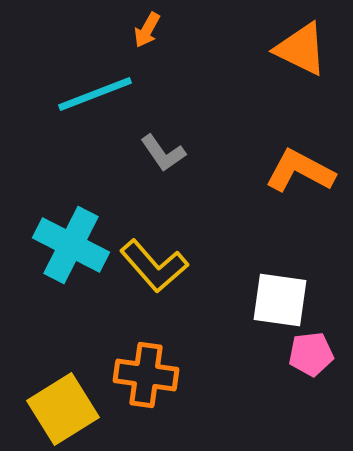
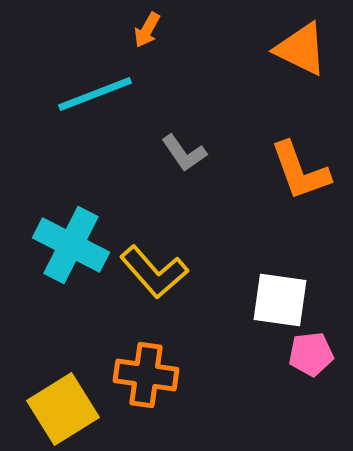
gray L-shape: moved 21 px right
orange L-shape: rotated 138 degrees counterclockwise
yellow L-shape: moved 6 px down
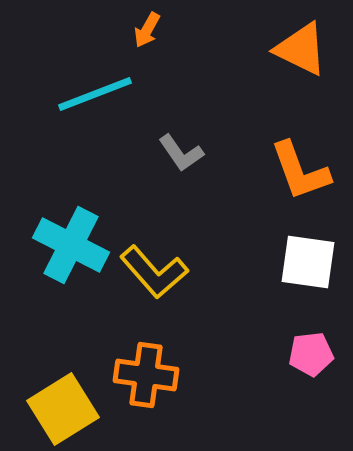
gray L-shape: moved 3 px left
white square: moved 28 px right, 38 px up
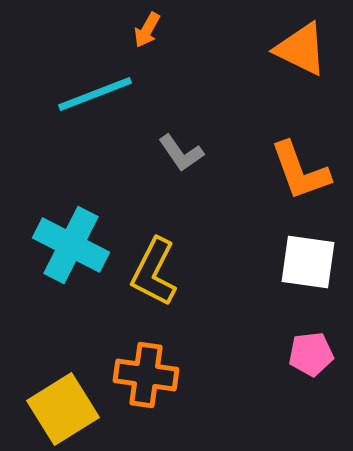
yellow L-shape: rotated 68 degrees clockwise
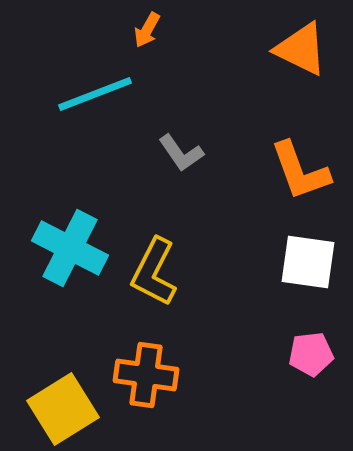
cyan cross: moved 1 px left, 3 px down
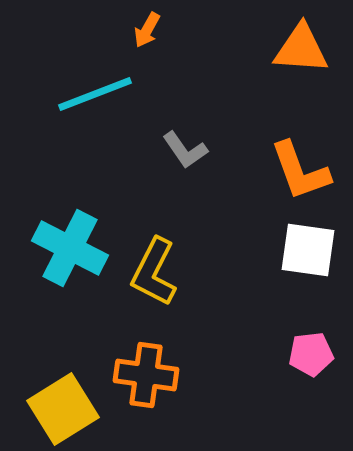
orange triangle: rotated 22 degrees counterclockwise
gray L-shape: moved 4 px right, 3 px up
white square: moved 12 px up
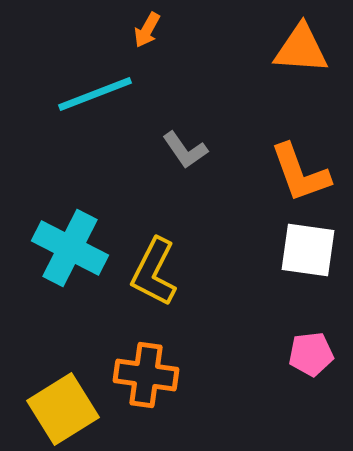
orange L-shape: moved 2 px down
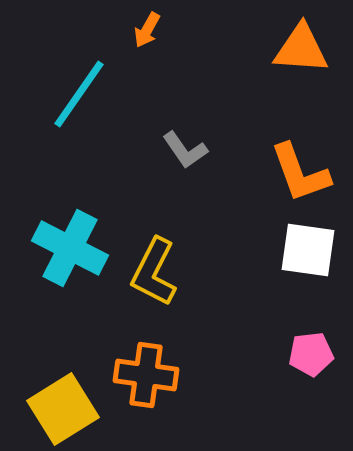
cyan line: moved 16 px left; rotated 34 degrees counterclockwise
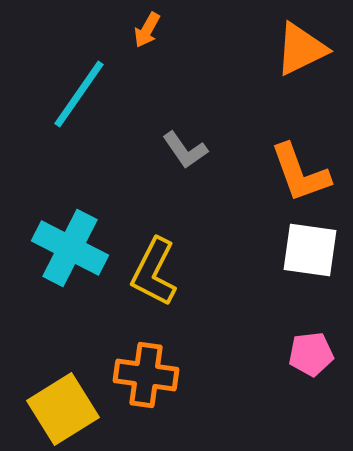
orange triangle: rotated 30 degrees counterclockwise
white square: moved 2 px right
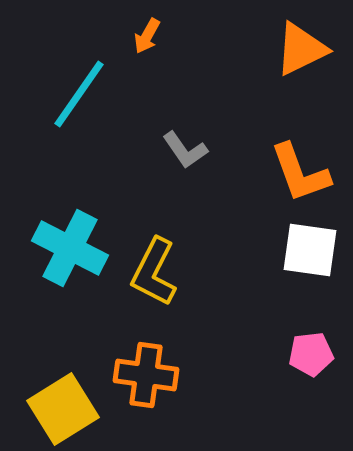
orange arrow: moved 6 px down
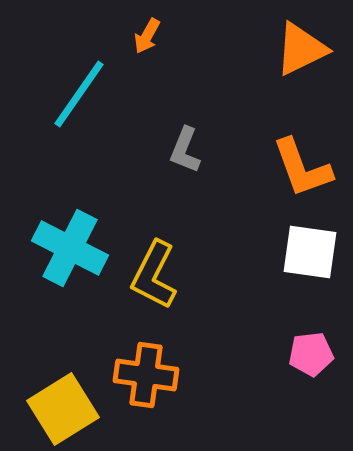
gray L-shape: rotated 57 degrees clockwise
orange L-shape: moved 2 px right, 5 px up
white square: moved 2 px down
yellow L-shape: moved 3 px down
